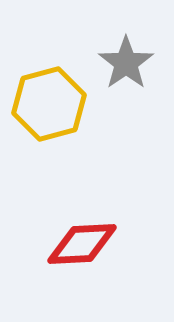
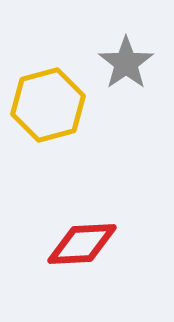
yellow hexagon: moved 1 px left, 1 px down
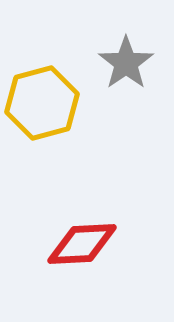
yellow hexagon: moved 6 px left, 2 px up
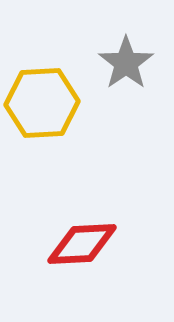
yellow hexagon: rotated 12 degrees clockwise
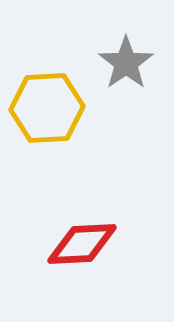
yellow hexagon: moved 5 px right, 5 px down
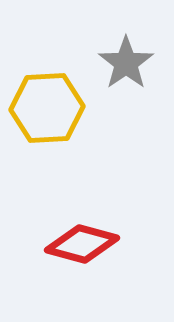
red diamond: rotated 18 degrees clockwise
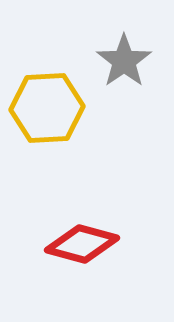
gray star: moved 2 px left, 2 px up
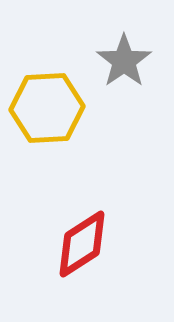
red diamond: rotated 48 degrees counterclockwise
